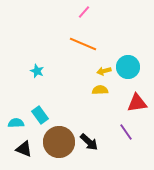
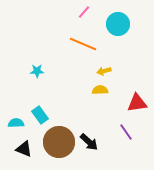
cyan circle: moved 10 px left, 43 px up
cyan star: rotated 24 degrees counterclockwise
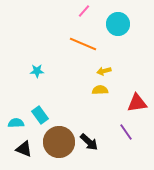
pink line: moved 1 px up
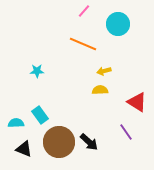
red triangle: moved 1 px up; rotated 40 degrees clockwise
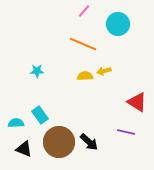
yellow semicircle: moved 15 px left, 14 px up
purple line: rotated 42 degrees counterclockwise
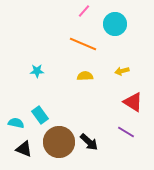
cyan circle: moved 3 px left
yellow arrow: moved 18 px right
red triangle: moved 4 px left
cyan semicircle: rotated 14 degrees clockwise
purple line: rotated 18 degrees clockwise
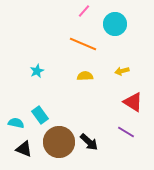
cyan star: rotated 24 degrees counterclockwise
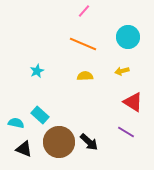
cyan circle: moved 13 px right, 13 px down
cyan rectangle: rotated 12 degrees counterclockwise
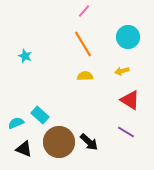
orange line: rotated 36 degrees clockwise
cyan star: moved 12 px left, 15 px up; rotated 24 degrees counterclockwise
red triangle: moved 3 px left, 2 px up
cyan semicircle: rotated 35 degrees counterclockwise
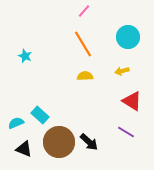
red triangle: moved 2 px right, 1 px down
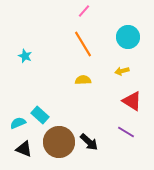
yellow semicircle: moved 2 px left, 4 px down
cyan semicircle: moved 2 px right
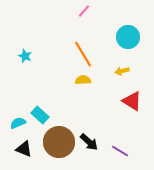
orange line: moved 10 px down
purple line: moved 6 px left, 19 px down
